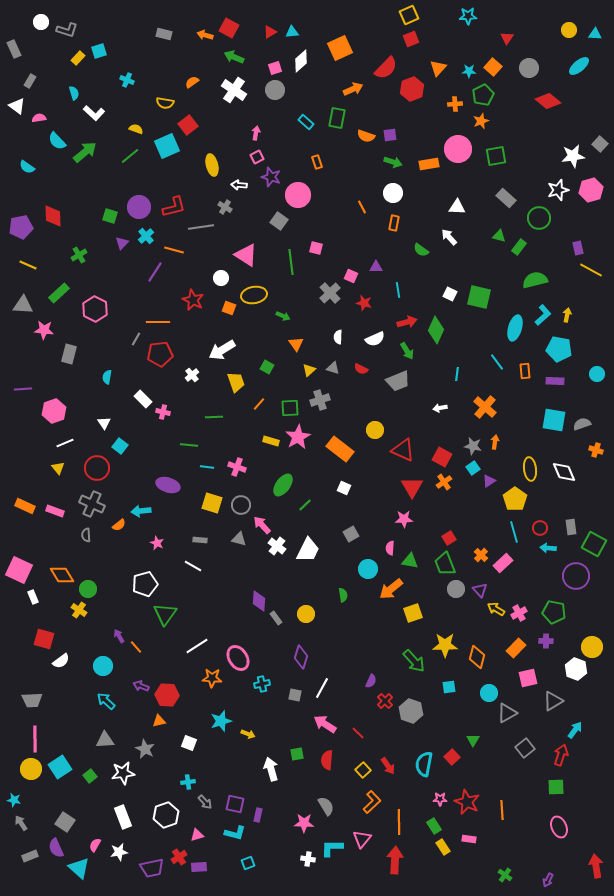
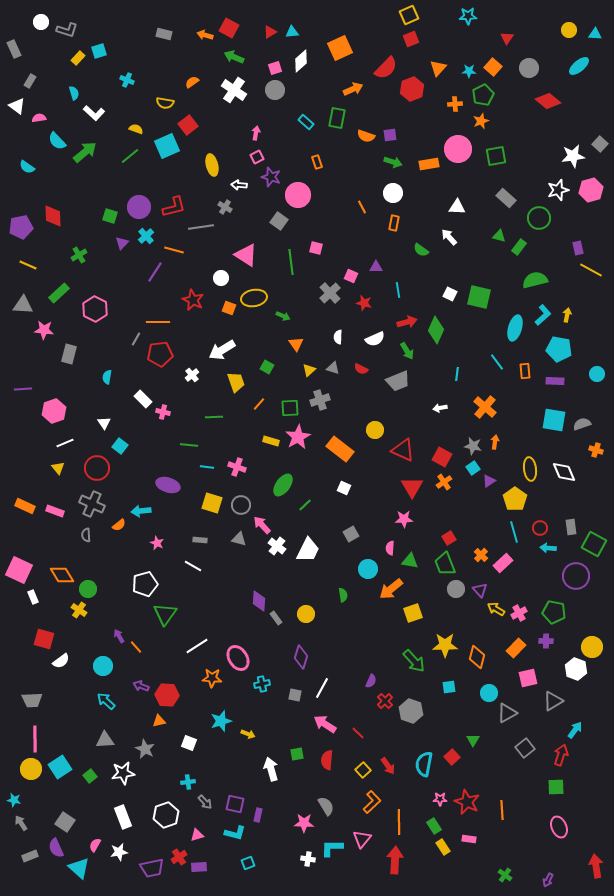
yellow ellipse at (254, 295): moved 3 px down
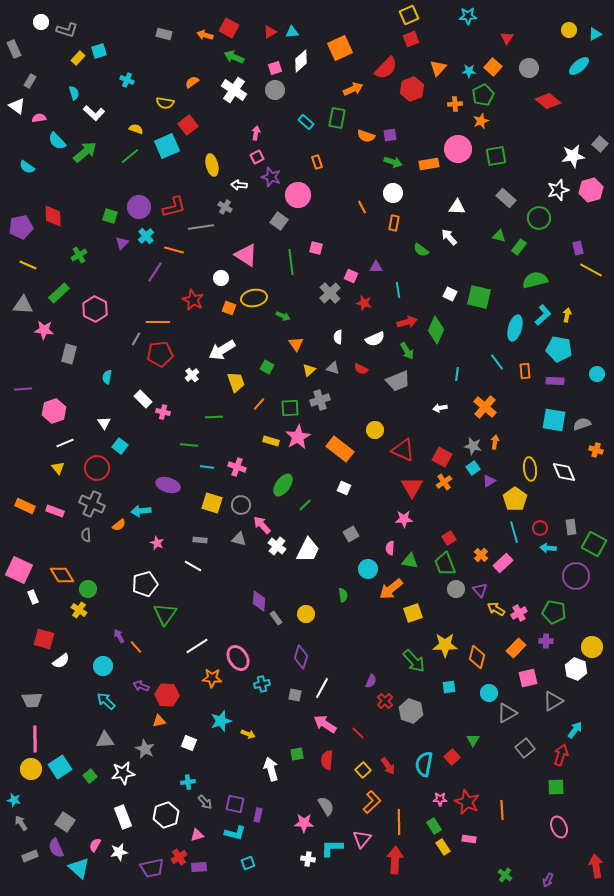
cyan triangle at (595, 34): rotated 32 degrees counterclockwise
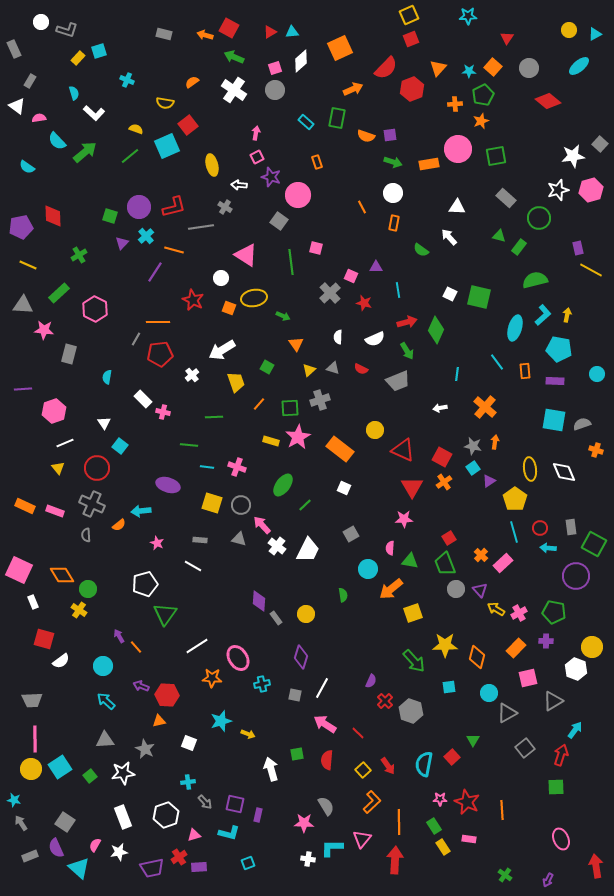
white rectangle at (33, 597): moved 5 px down
pink ellipse at (559, 827): moved 2 px right, 12 px down
cyan L-shape at (235, 833): moved 6 px left
pink triangle at (197, 835): moved 3 px left
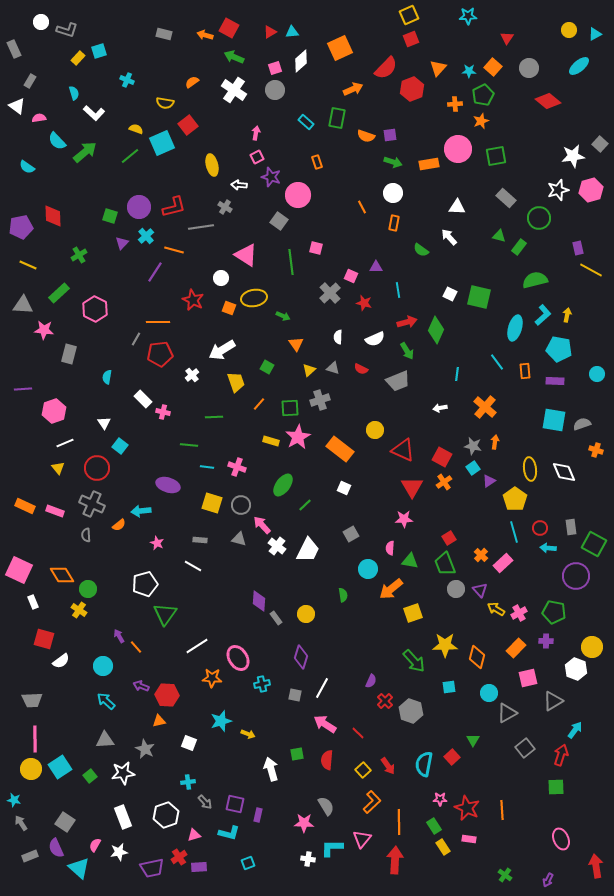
cyan square at (167, 146): moved 5 px left, 3 px up
red star at (467, 802): moved 6 px down
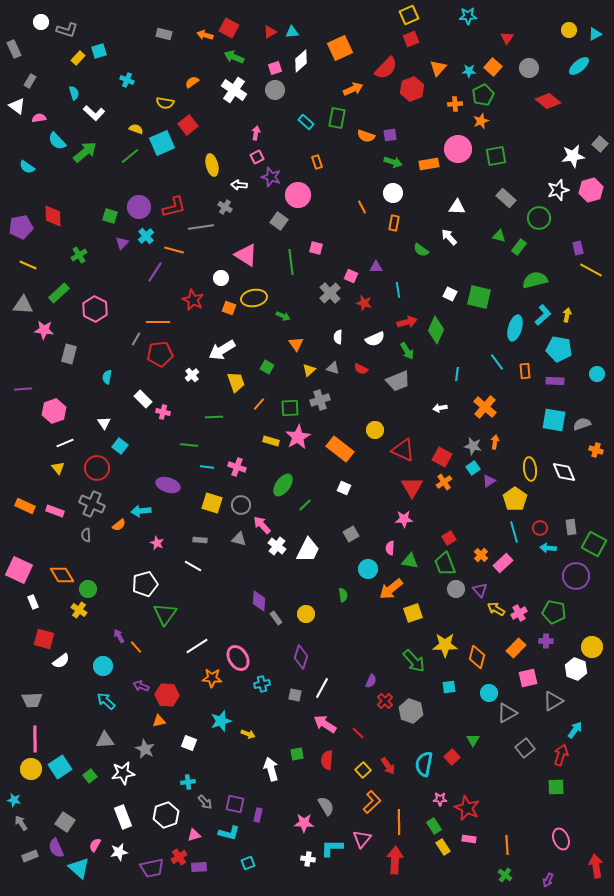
orange line at (502, 810): moved 5 px right, 35 px down
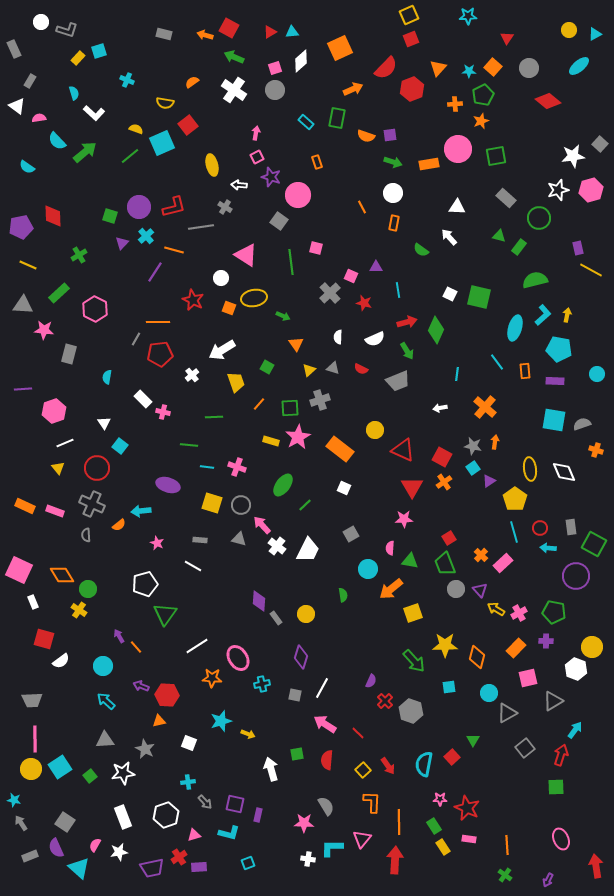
orange L-shape at (372, 802): rotated 45 degrees counterclockwise
